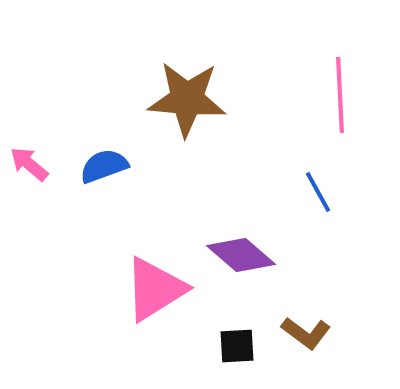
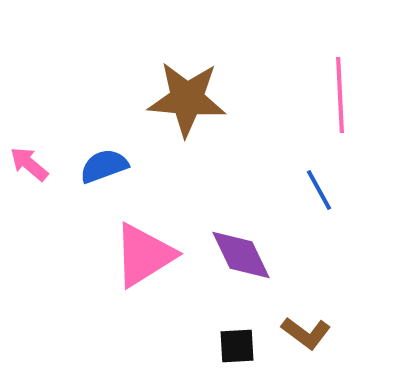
blue line: moved 1 px right, 2 px up
purple diamond: rotated 24 degrees clockwise
pink triangle: moved 11 px left, 34 px up
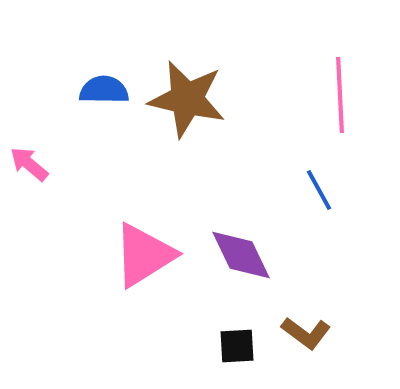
brown star: rotated 8 degrees clockwise
blue semicircle: moved 76 px up; rotated 21 degrees clockwise
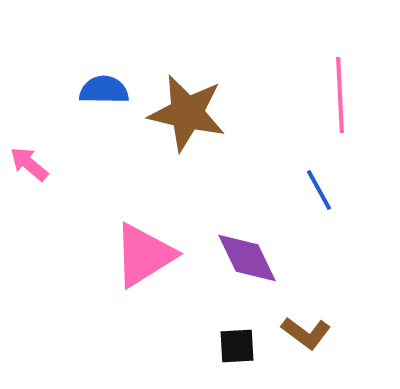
brown star: moved 14 px down
purple diamond: moved 6 px right, 3 px down
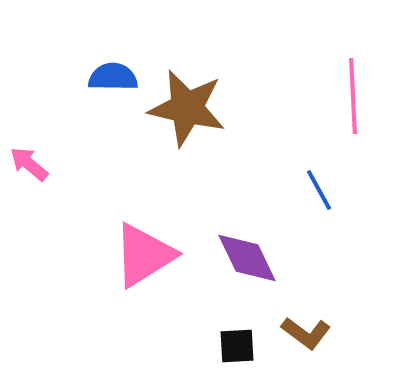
blue semicircle: moved 9 px right, 13 px up
pink line: moved 13 px right, 1 px down
brown star: moved 5 px up
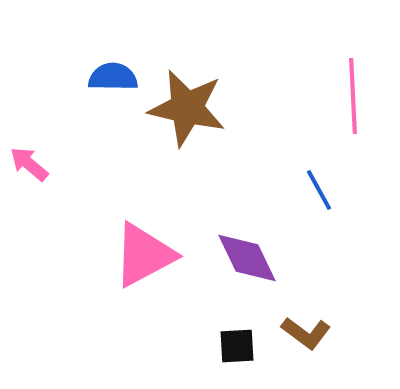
pink triangle: rotated 4 degrees clockwise
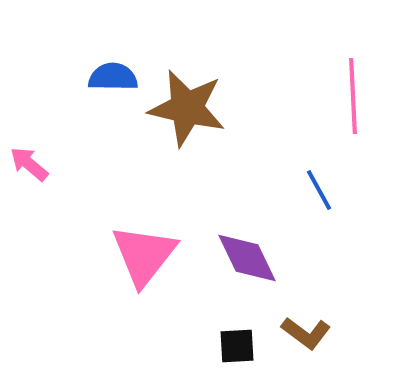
pink triangle: rotated 24 degrees counterclockwise
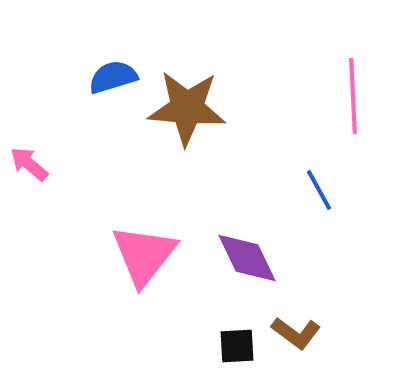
blue semicircle: rotated 18 degrees counterclockwise
brown star: rotated 8 degrees counterclockwise
brown L-shape: moved 10 px left
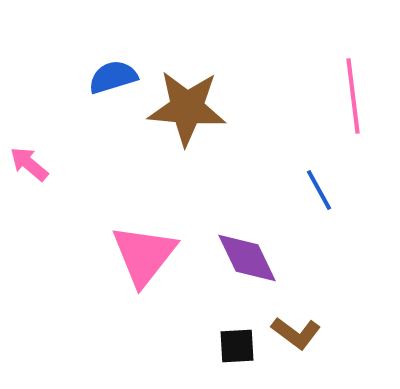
pink line: rotated 4 degrees counterclockwise
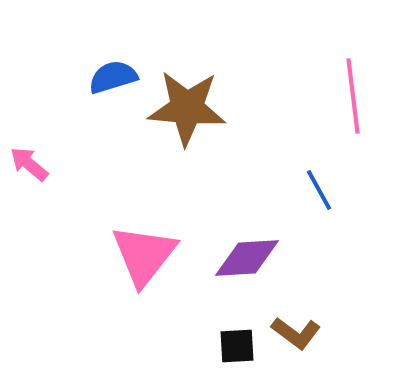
purple diamond: rotated 68 degrees counterclockwise
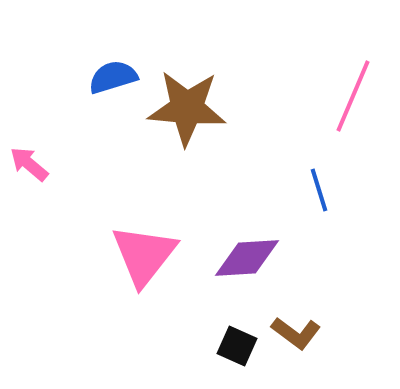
pink line: rotated 30 degrees clockwise
blue line: rotated 12 degrees clockwise
black square: rotated 27 degrees clockwise
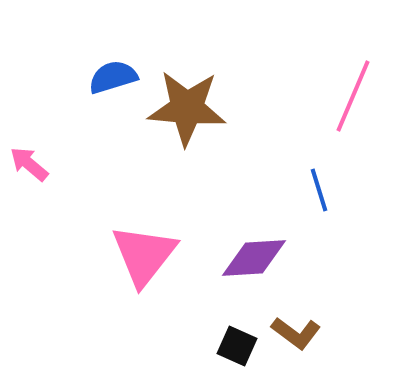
purple diamond: moved 7 px right
